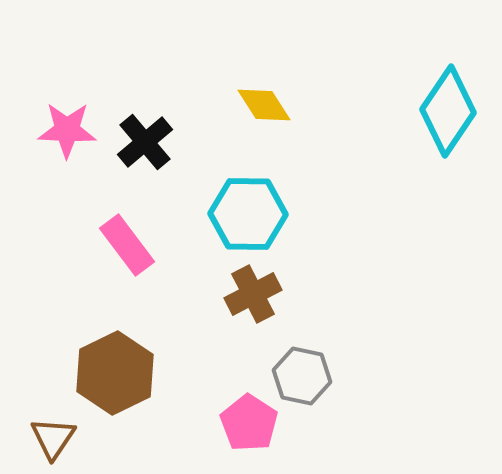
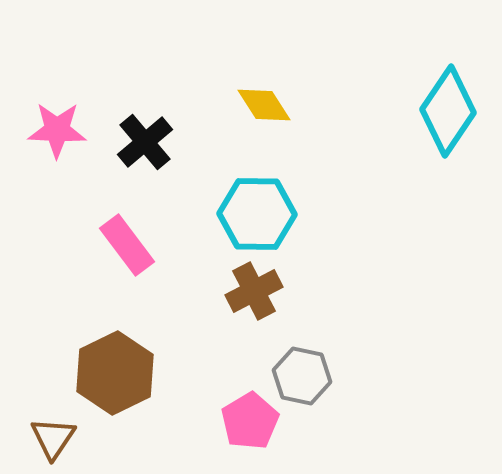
pink star: moved 10 px left
cyan hexagon: moved 9 px right
brown cross: moved 1 px right, 3 px up
pink pentagon: moved 1 px right, 2 px up; rotated 8 degrees clockwise
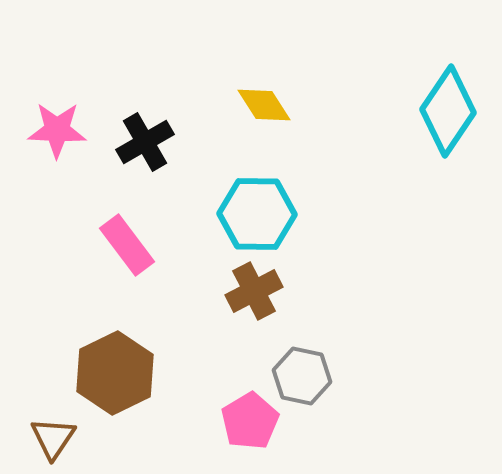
black cross: rotated 10 degrees clockwise
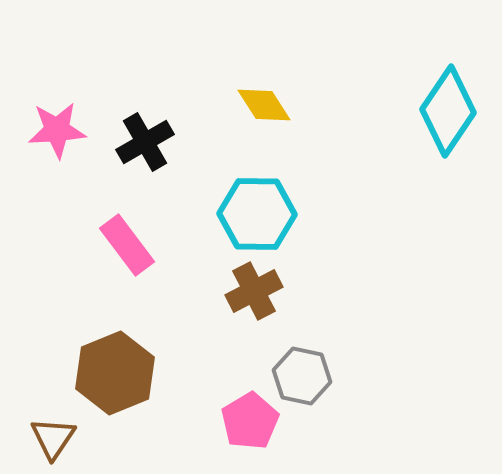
pink star: rotated 6 degrees counterclockwise
brown hexagon: rotated 4 degrees clockwise
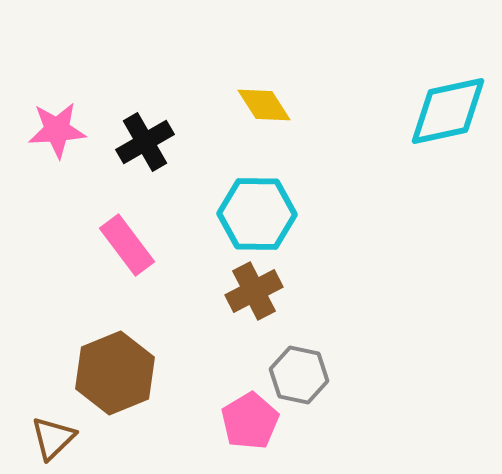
cyan diamond: rotated 44 degrees clockwise
gray hexagon: moved 3 px left, 1 px up
brown triangle: rotated 12 degrees clockwise
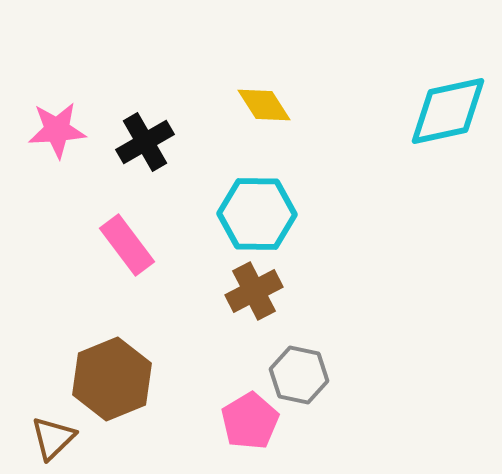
brown hexagon: moved 3 px left, 6 px down
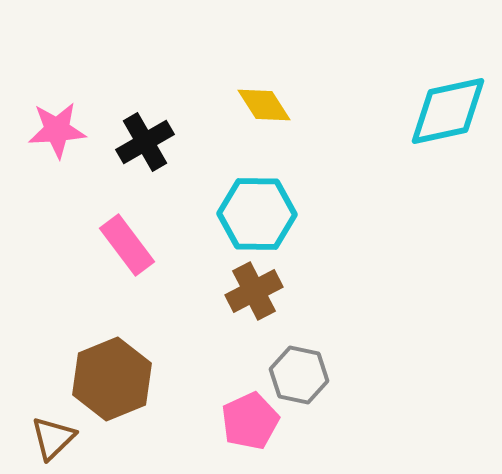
pink pentagon: rotated 6 degrees clockwise
